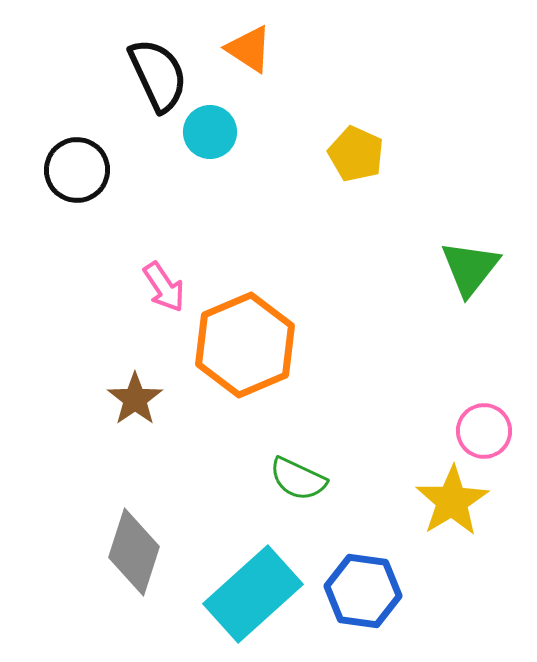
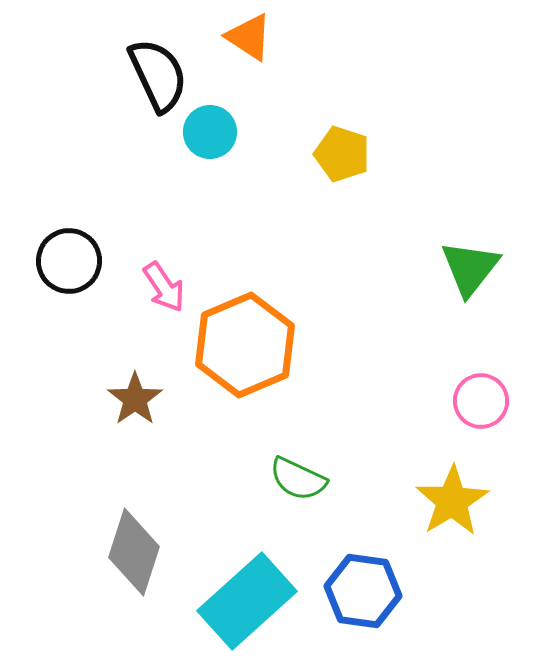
orange triangle: moved 12 px up
yellow pentagon: moved 14 px left; rotated 6 degrees counterclockwise
black circle: moved 8 px left, 91 px down
pink circle: moved 3 px left, 30 px up
cyan rectangle: moved 6 px left, 7 px down
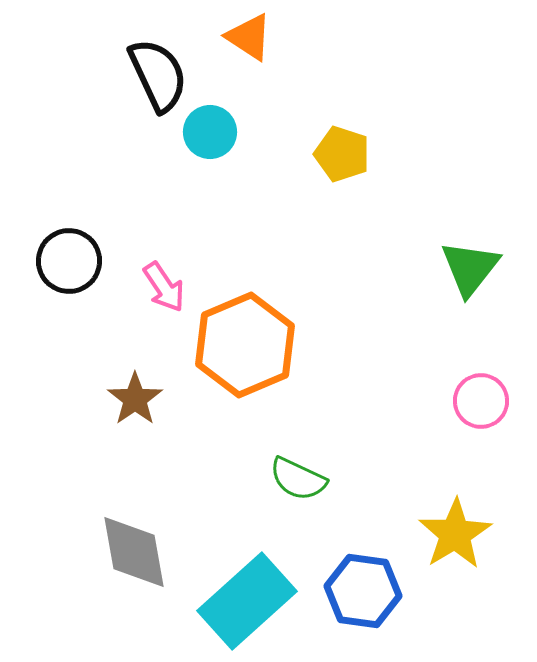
yellow star: moved 3 px right, 33 px down
gray diamond: rotated 28 degrees counterclockwise
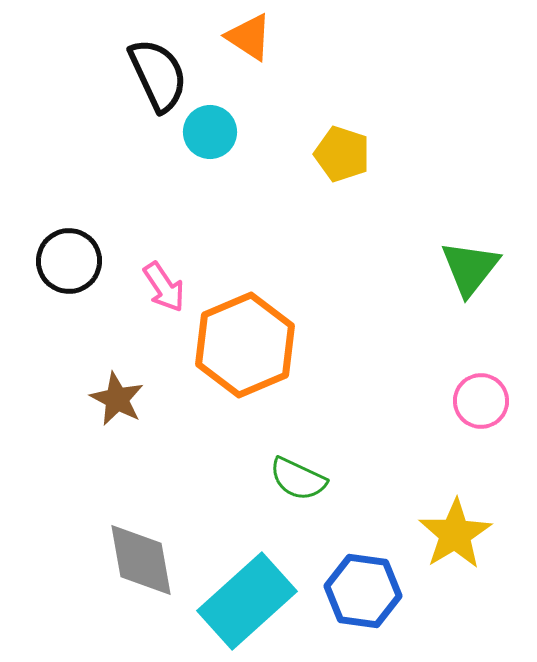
brown star: moved 18 px left; rotated 10 degrees counterclockwise
gray diamond: moved 7 px right, 8 px down
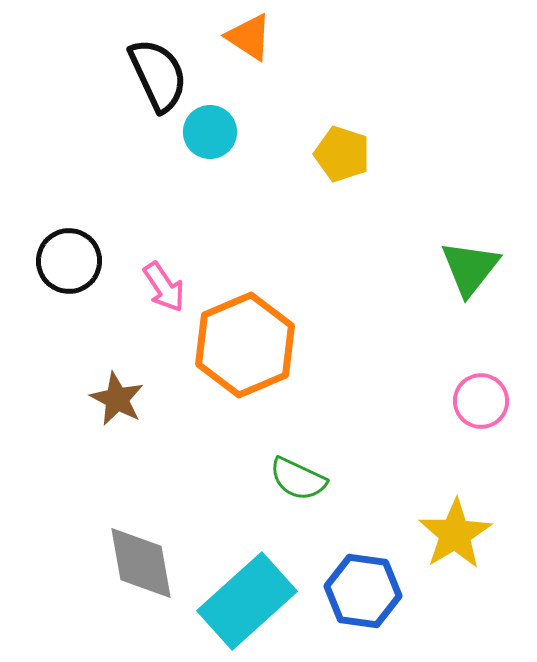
gray diamond: moved 3 px down
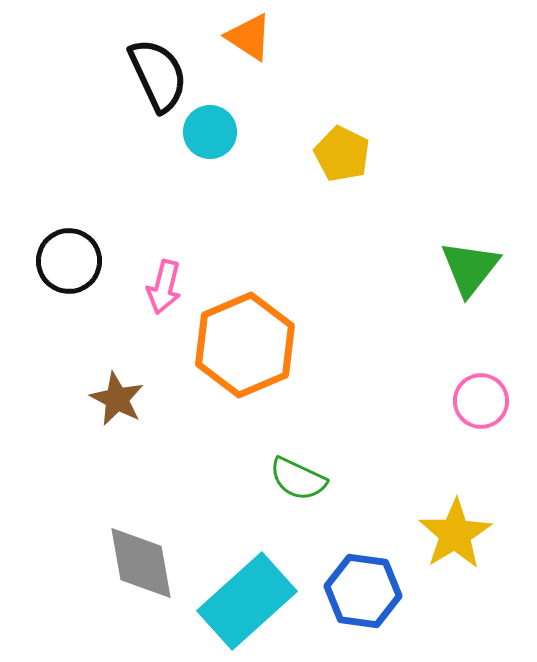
yellow pentagon: rotated 8 degrees clockwise
pink arrow: rotated 48 degrees clockwise
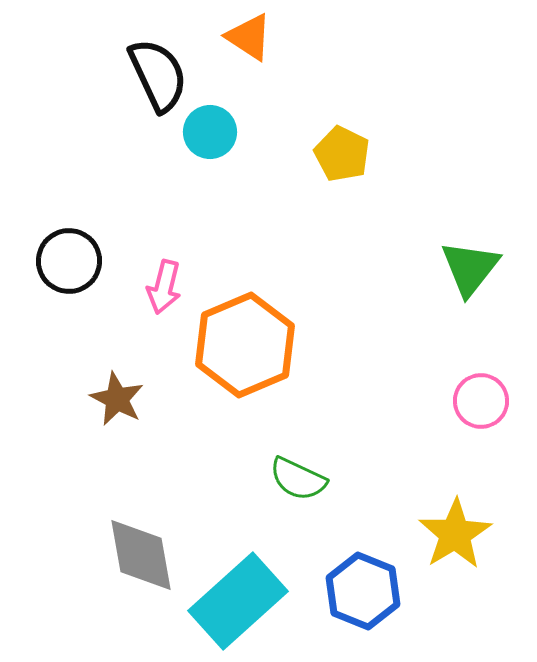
gray diamond: moved 8 px up
blue hexagon: rotated 14 degrees clockwise
cyan rectangle: moved 9 px left
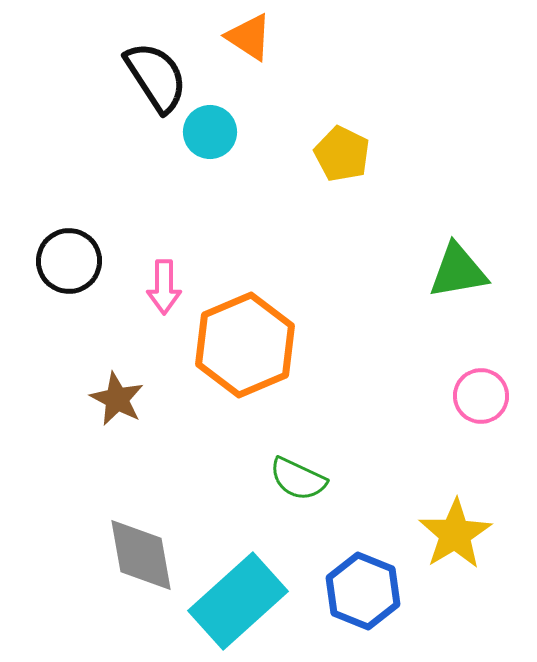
black semicircle: moved 2 px left, 2 px down; rotated 8 degrees counterclockwise
green triangle: moved 12 px left, 3 px down; rotated 42 degrees clockwise
pink arrow: rotated 14 degrees counterclockwise
pink circle: moved 5 px up
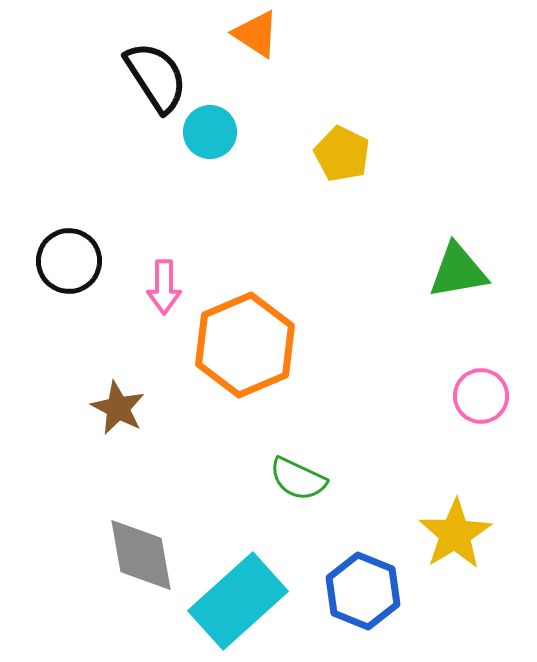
orange triangle: moved 7 px right, 3 px up
brown star: moved 1 px right, 9 px down
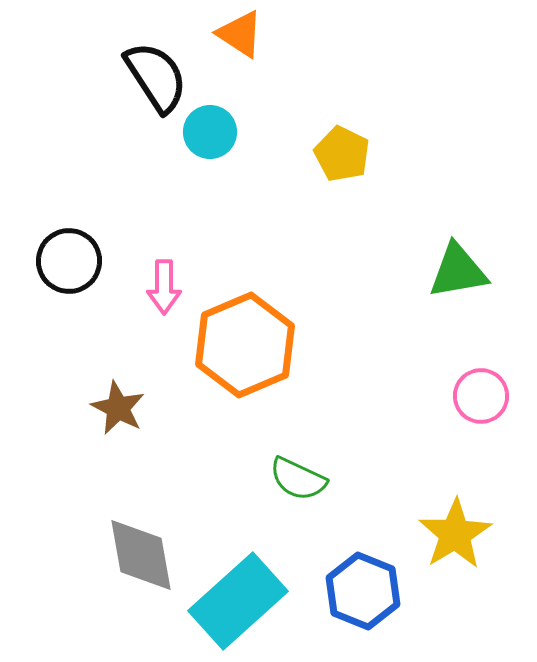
orange triangle: moved 16 px left
